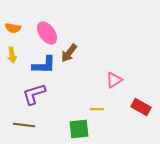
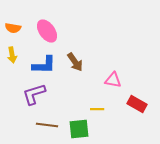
pink ellipse: moved 2 px up
brown arrow: moved 6 px right, 9 px down; rotated 72 degrees counterclockwise
pink triangle: moved 1 px left; rotated 42 degrees clockwise
red rectangle: moved 4 px left, 3 px up
brown line: moved 23 px right
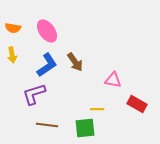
blue L-shape: moved 3 px right; rotated 35 degrees counterclockwise
green square: moved 6 px right, 1 px up
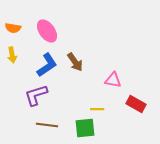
purple L-shape: moved 2 px right, 1 px down
red rectangle: moved 1 px left
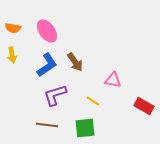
purple L-shape: moved 19 px right
red rectangle: moved 8 px right, 2 px down
yellow line: moved 4 px left, 8 px up; rotated 32 degrees clockwise
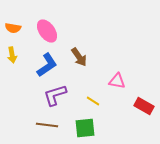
brown arrow: moved 4 px right, 5 px up
pink triangle: moved 4 px right, 1 px down
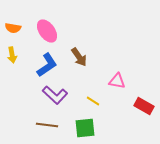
purple L-shape: rotated 120 degrees counterclockwise
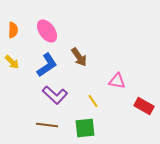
orange semicircle: moved 2 px down; rotated 98 degrees counterclockwise
yellow arrow: moved 7 px down; rotated 35 degrees counterclockwise
yellow line: rotated 24 degrees clockwise
